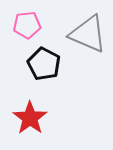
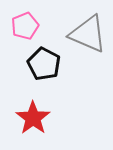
pink pentagon: moved 2 px left, 1 px down; rotated 16 degrees counterclockwise
red star: moved 3 px right
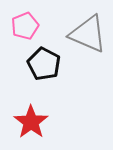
red star: moved 2 px left, 4 px down
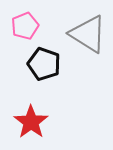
gray triangle: rotated 9 degrees clockwise
black pentagon: rotated 8 degrees counterclockwise
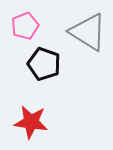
gray triangle: moved 2 px up
red star: rotated 28 degrees counterclockwise
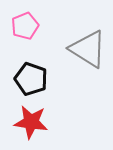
gray triangle: moved 17 px down
black pentagon: moved 13 px left, 15 px down
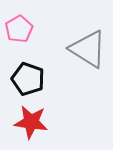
pink pentagon: moved 6 px left, 3 px down; rotated 8 degrees counterclockwise
black pentagon: moved 3 px left
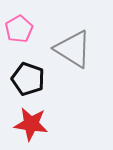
gray triangle: moved 15 px left
red star: moved 2 px down
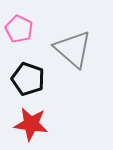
pink pentagon: rotated 16 degrees counterclockwise
gray triangle: rotated 9 degrees clockwise
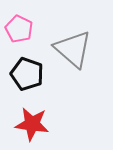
black pentagon: moved 1 px left, 5 px up
red star: moved 1 px right
